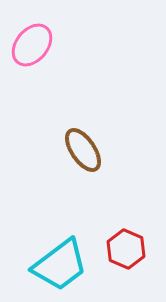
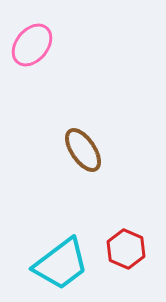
cyan trapezoid: moved 1 px right, 1 px up
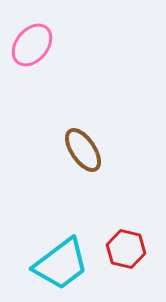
red hexagon: rotated 9 degrees counterclockwise
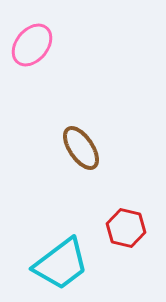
brown ellipse: moved 2 px left, 2 px up
red hexagon: moved 21 px up
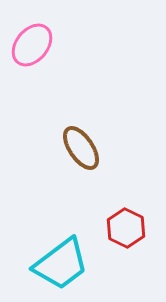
red hexagon: rotated 12 degrees clockwise
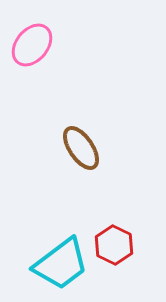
red hexagon: moved 12 px left, 17 px down
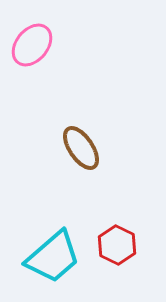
red hexagon: moved 3 px right
cyan trapezoid: moved 8 px left, 7 px up; rotated 4 degrees counterclockwise
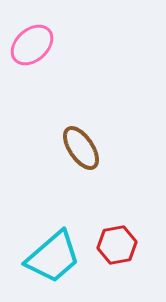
pink ellipse: rotated 9 degrees clockwise
red hexagon: rotated 24 degrees clockwise
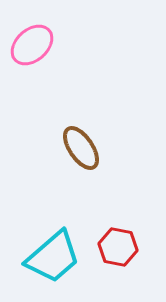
red hexagon: moved 1 px right, 2 px down; rotated 21 degrees clockwise
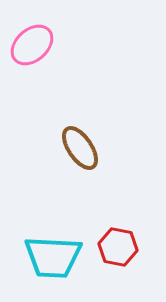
brown ellipse: moved 1 px left
cyan trapezoid: rotated 44 degrees clockwise
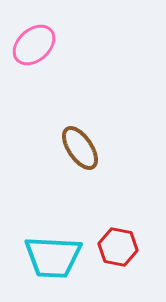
pink ellipse: moved 2 px right
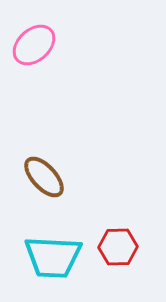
brown ellipse: moved 36 px left, 29 px down; rotated 9 degrees counterclockwise
red hexagon: rotated 12 degrees counterclockwise
